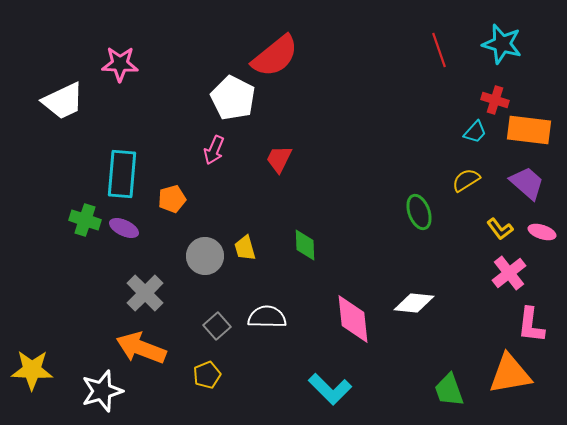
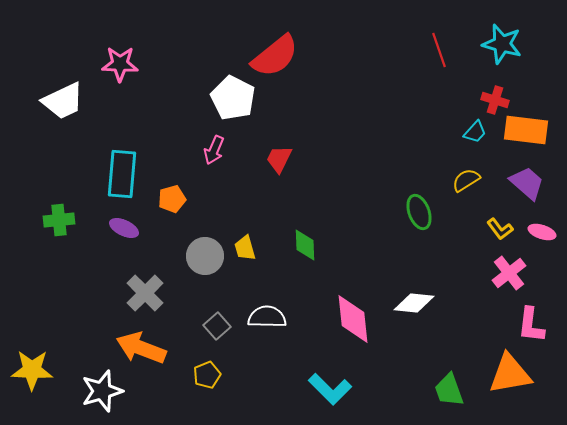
orange rectangle: moved 3 px left
green cross: moved 26 px left; rotated 24 degrees counterclockwise
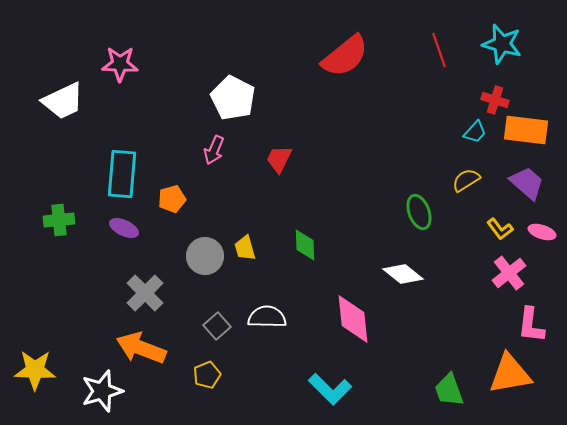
red semicircle: moved 70 px right
white diamond: moved 11 px left, 29 px up; rotated 33 degrees clockwise
yellow star: moved 3 px right
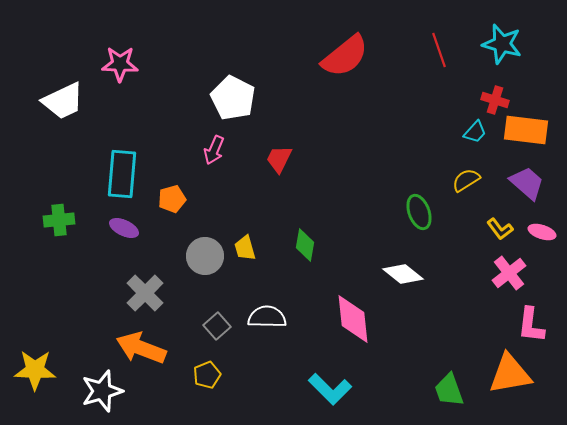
green diamond: rotated 12 degrees clockwise
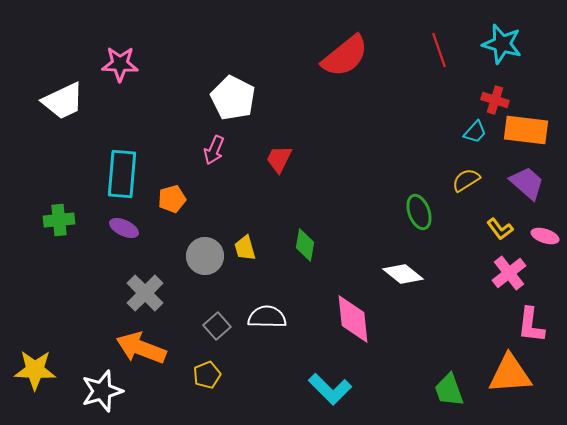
pink ellipse: moved 3 px right, 4 px down
orange triangle: rotated 6 degrees clockwise
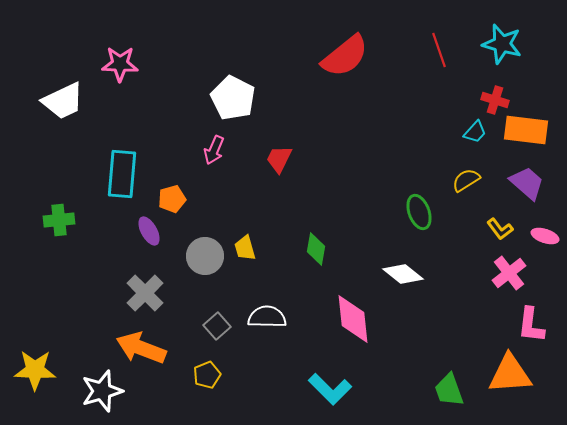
purple ellipse: moved 25 px right, 3 px down; rotated 36 degrees clockwise
green diamond: moved 11 px right, 4 px down
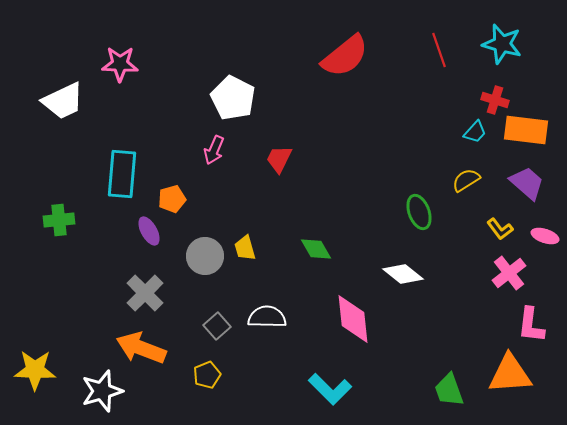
green diamond: rotated 40 degrees counterclockwise
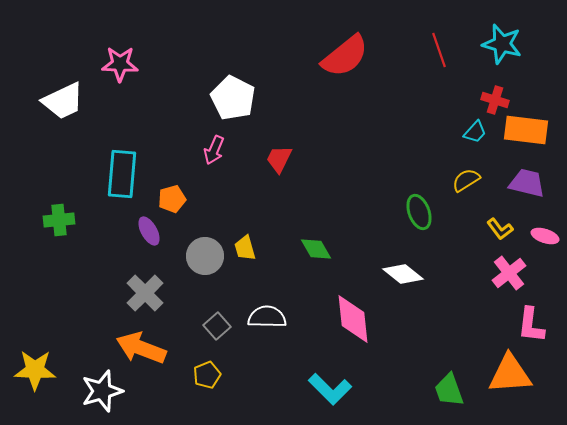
purple trapezoid: rotated 27 degrees counterclockwise
